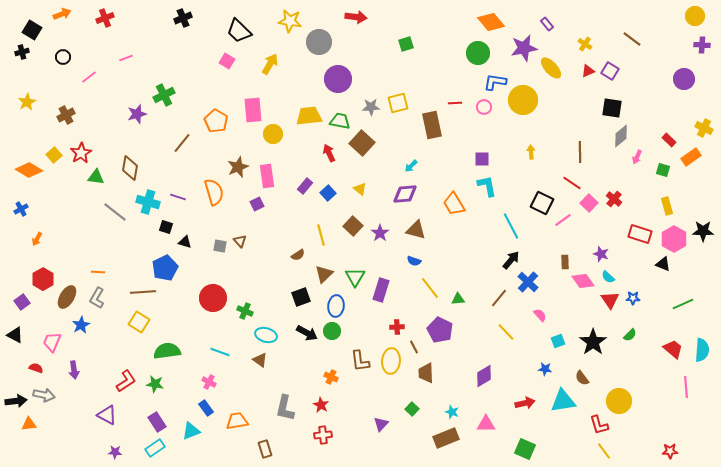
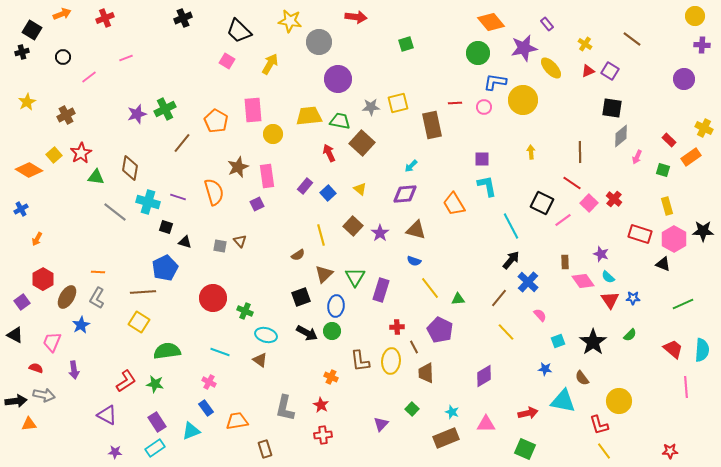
green cross at (164, 95): moved 1 px right, 14 px down
cyan triangle at (563, 401): rotated 20 degrees clockwise
red arrow at (525, 403): moved 3 px right, 10 px down
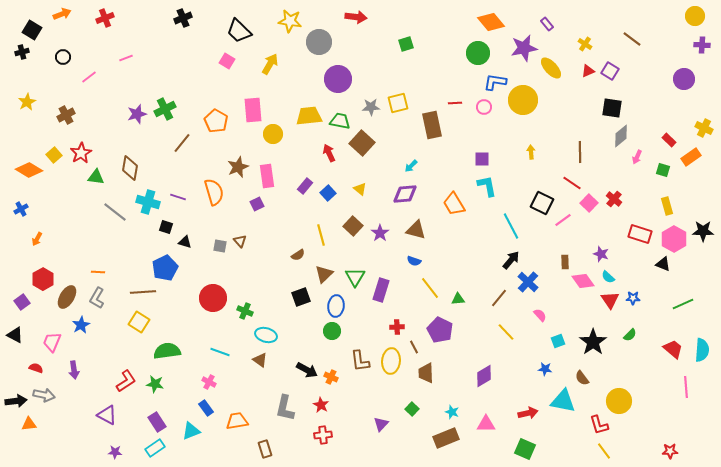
black arrow at (307, 333): moved 37 px down
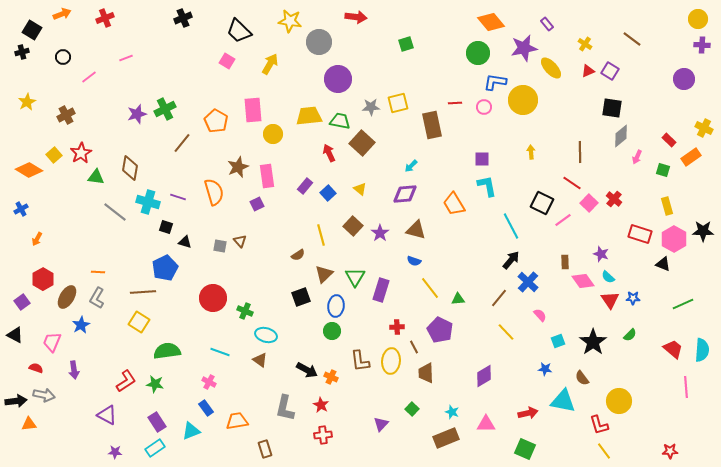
yellow circle at (695, 16): moved 3 px right, 3 px down
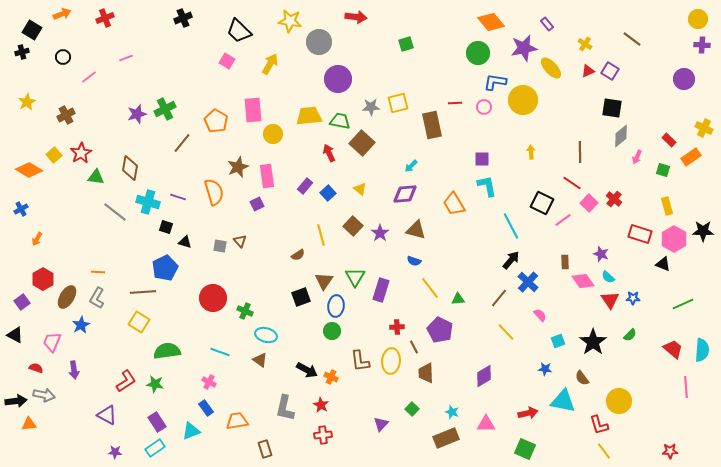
brown triangle at (324, 274): moved 7 px down; rotated 12 degrees counterclockwise
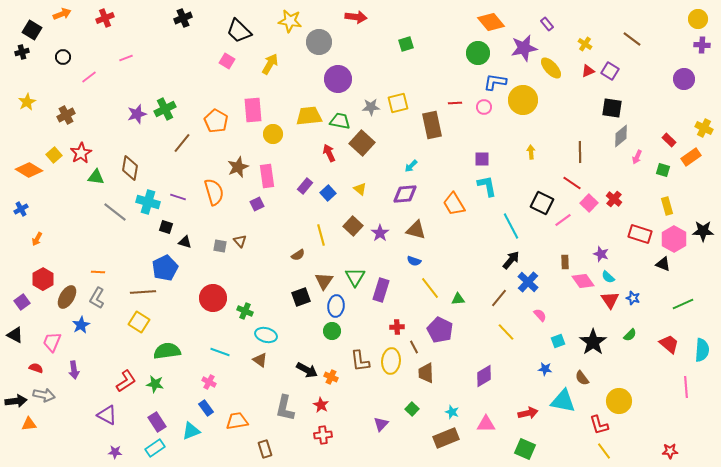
blue star at (633, 298): rotated 16 degrees clockwise
red trapezoid at (673, 349): moved 4 px left, 5 px up
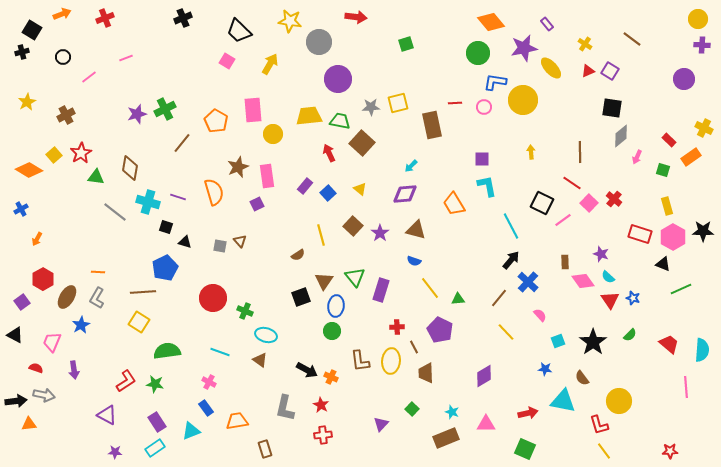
pink hexagon at (674, 239): moved 1 px left, 2 px up
green triangle at (355, 277): rotated 10 degrees counterclockwise
green line at (683, 304): moved 2 px left, 15 px up
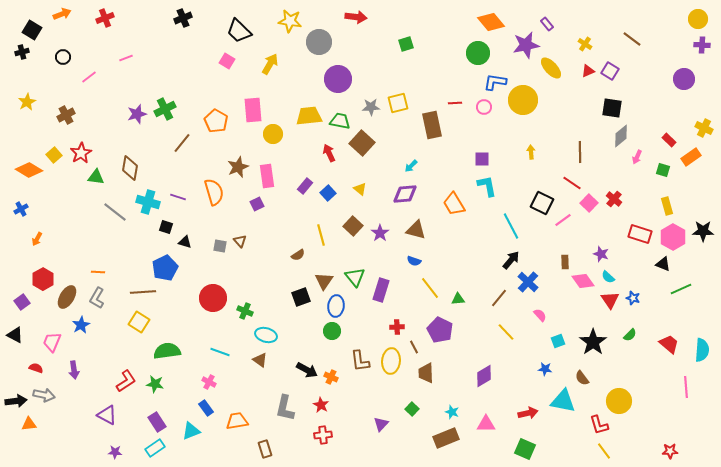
purple star at (524, 48): moved 2 px right, 3 px up
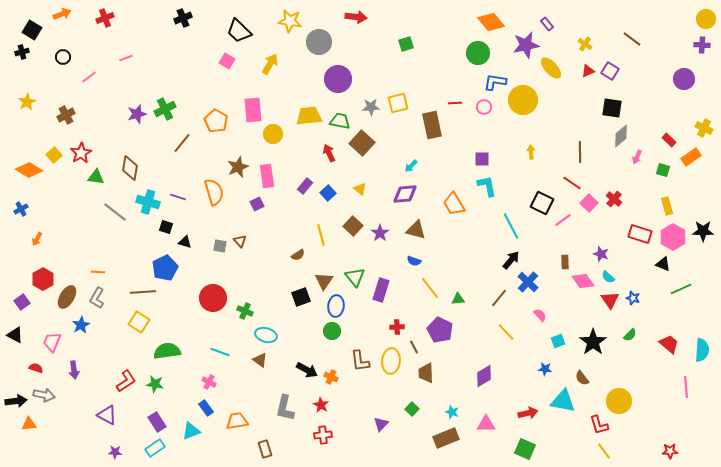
yellow circle at (698, 19): moved 8 px right
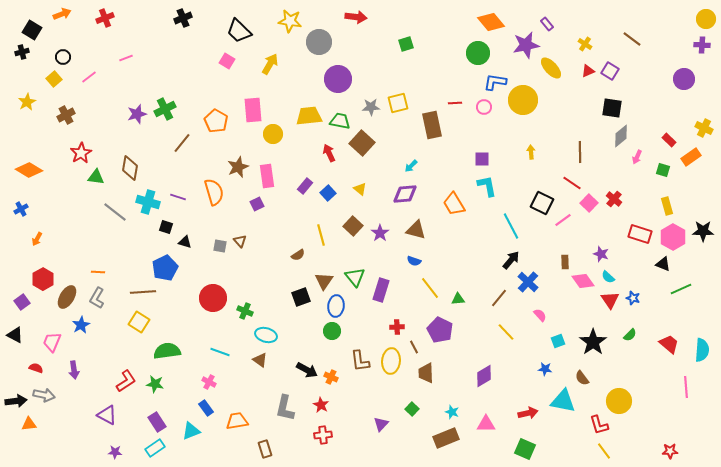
yellow square at (54, 155): moved 76 px up
